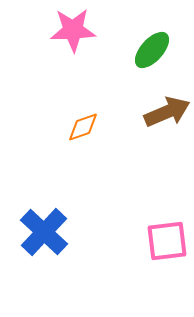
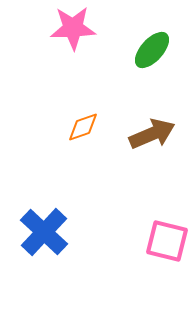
pink star: moved 2 px up
brown arrow: moved 15 px left, 22 px down
pink square: rotated 21 degrees clockwise
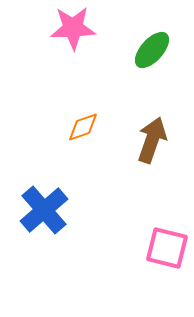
brown arrow: moved 6 px down; rotated 48 degrees counterclockwise
blue cross: moved 22 px up; rotated 6 degrees clockwise
pink square: moved 7 px down
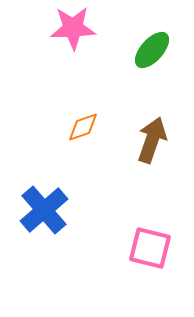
pink square: moved 17 px left
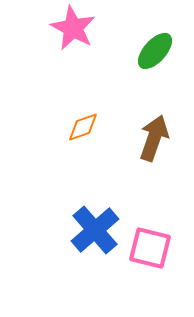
pink star: rotated 30 degrees clockwise
green ellipse: moved 3 px right, 1 px down
brown arrow: moved 2 px right, 2 px up
blue cross: moved 51 px right, 20 px down
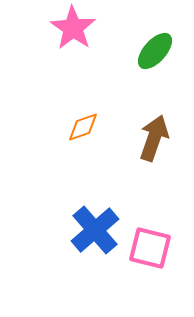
pink star: rotated 6 degrees clockwise
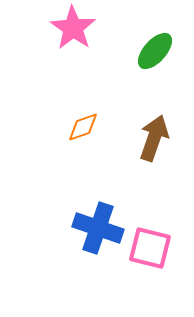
blue cross: moved 3 px right, 2 px up; rotated 30 degrees counterclockwise
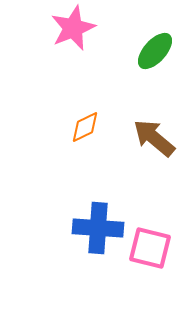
pink star: rotated 15 degrees clockwise
orange diamond: moved 2 px right; rotated 8 degrees counterclockwise
brown arrow: rotated 69 degrees counterclockwise
blue cross: rotated 15 degrees counterclockwise
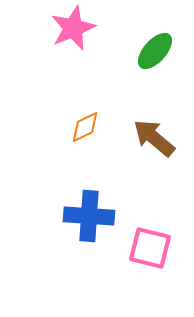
blue cross: moved 9 px left, 12 px up
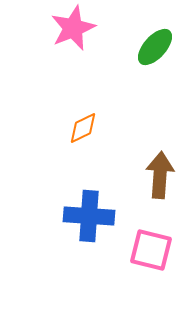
green ellipse: moved 4 px up
orange diamond: moved 2 px left, 1 px down
brown arrow: moved 6 px right, 37 px down; rotated 54 degrees clockwise
pink square: moved 1 px right, 2 px down
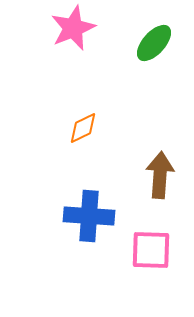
green ellipse: moved 1 px left, 4 px up
pink square: rotated 12 degrees counterclockwise
